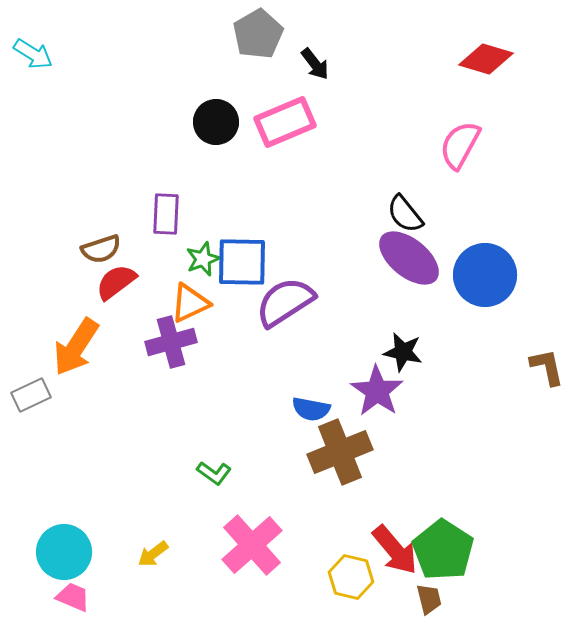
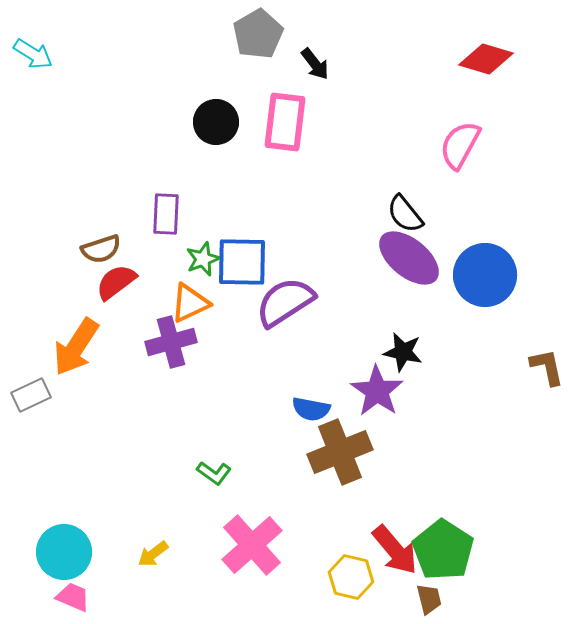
pink rectangle: rotated 60 degrees counterclockwise
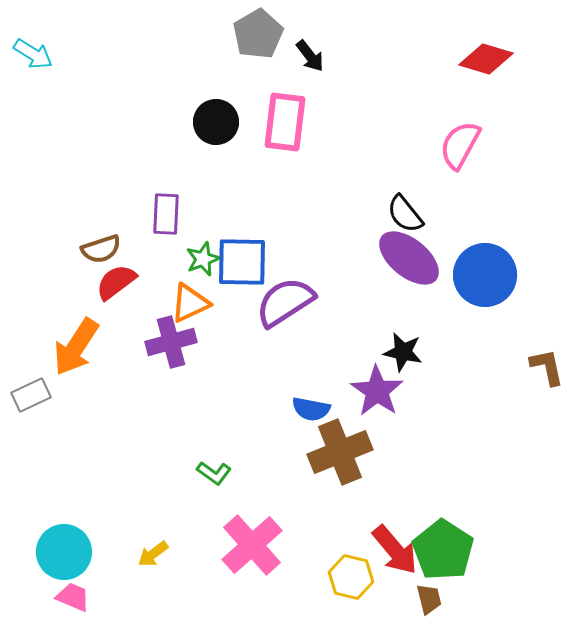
black arrow: moved 5 px left, 8 px up
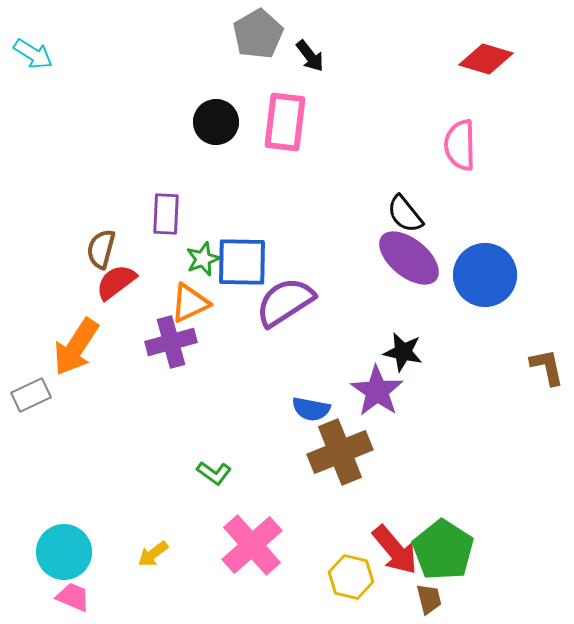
pink semicircle: rotated 30 degrees counterclockwise
brown semicircle: rotated 123 degrees clockwise
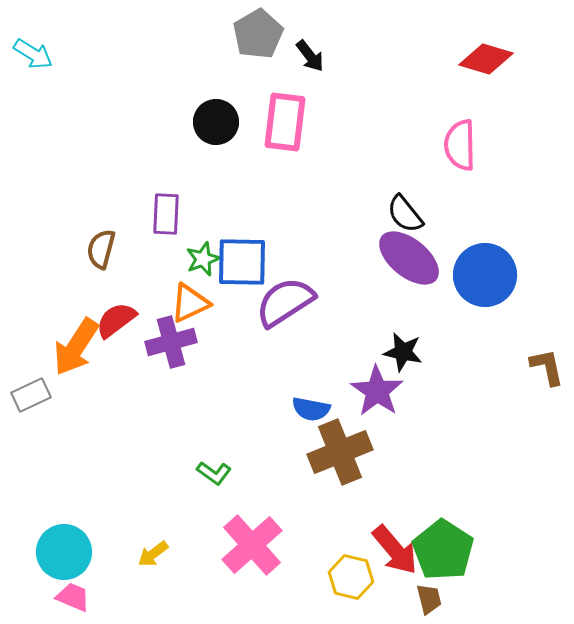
red semicircle: moved 38 px down
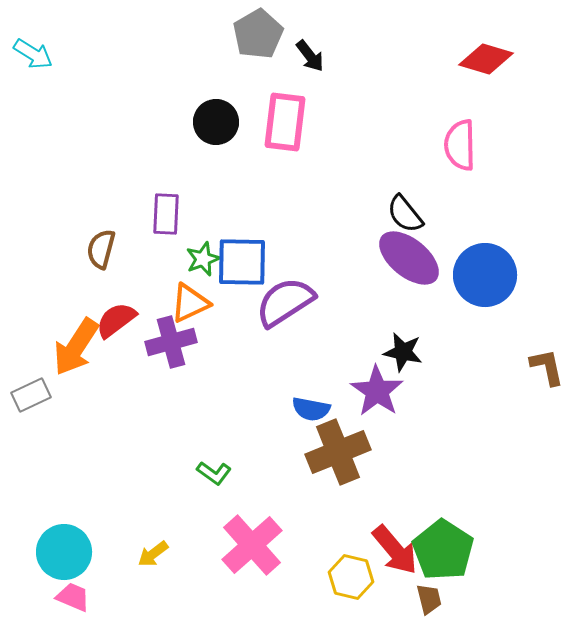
brown cross: moved 2 px left
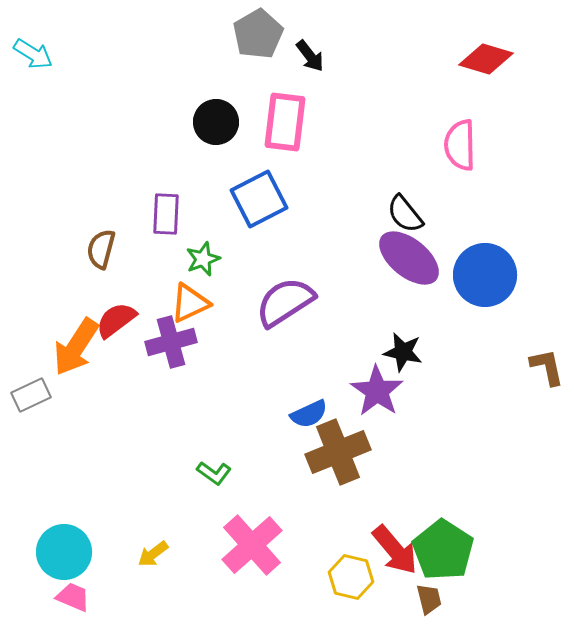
blue square: moved 17 px right, 63 px up; rotated 28 degrees counterclockwise
blue semicircle: moved 2 px left, 5 px down; rotated 36 degrees counterclockwise
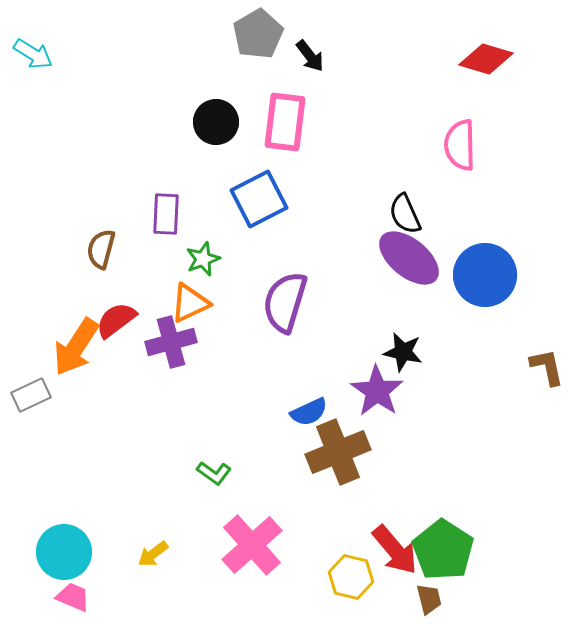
black semicircle: rotated 15 degrees clockwise
purple semicircle: rotated 40 degrees counterclockwise
blue semicircle: moved 2 px up
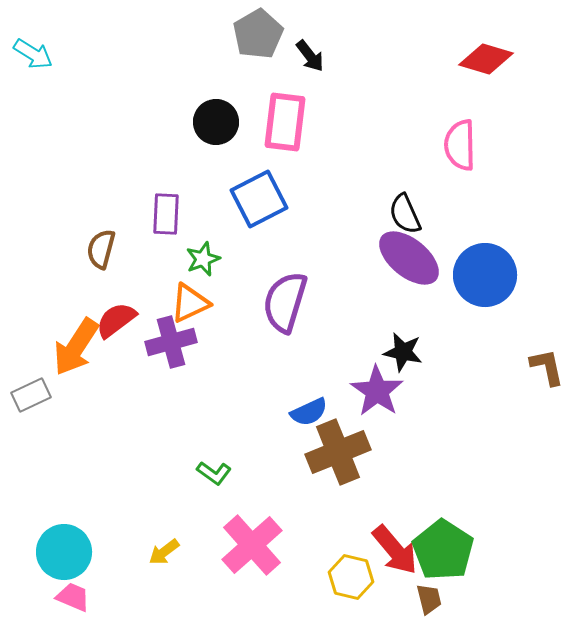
yellow arrow: moved 11 px right, 2 px up
